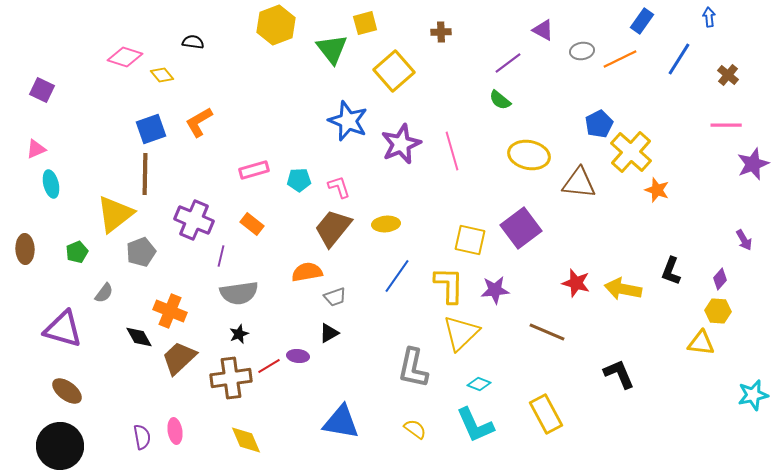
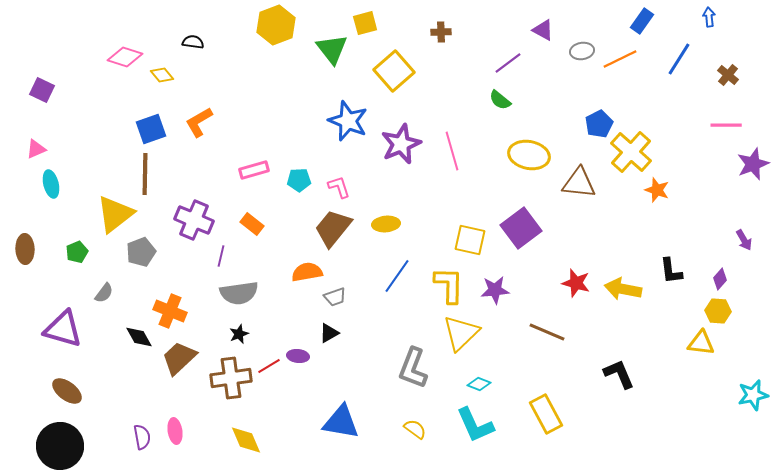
black L-shape at (671, 271): rotated 28 degrees counterclockwise
gray L-shape at (413, 368): rotated 9 degrees clockwise
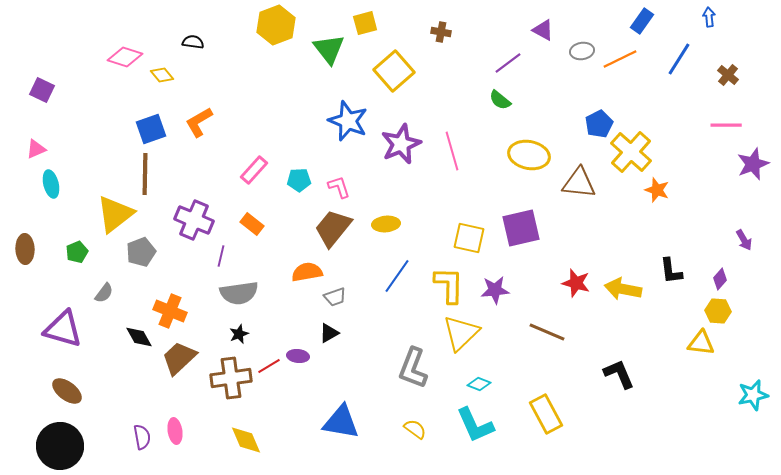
brown cross at (441, 32): rotated 12 degrees clockwise
green triangle at (332, 49): moved 3 px left
pink rectangle at (254, 170): rotated 32 degrees counterclockwise
purple square at (521, 228): rotated 24 degrees clockwise
yellow square at (470, 240): moved 1 px left, 2 px up
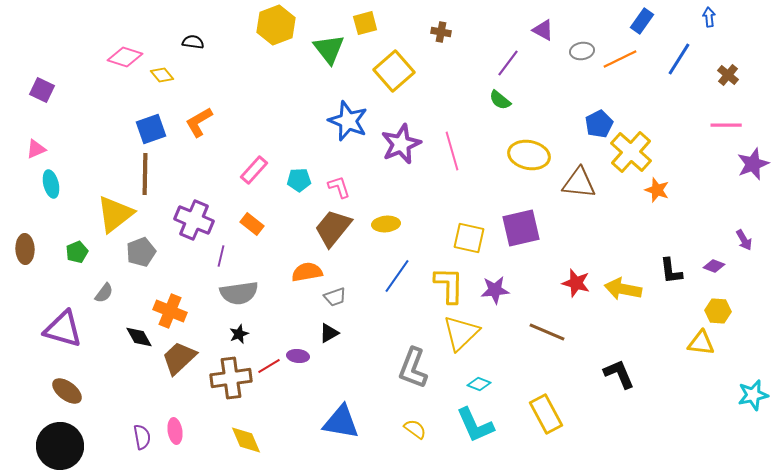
purple line at (508, 63): rotated 16 degrees counterclockwise
purple diamond at (720, 279): moved 6 px left, 13 px up; rotated 70 degrees clockwise
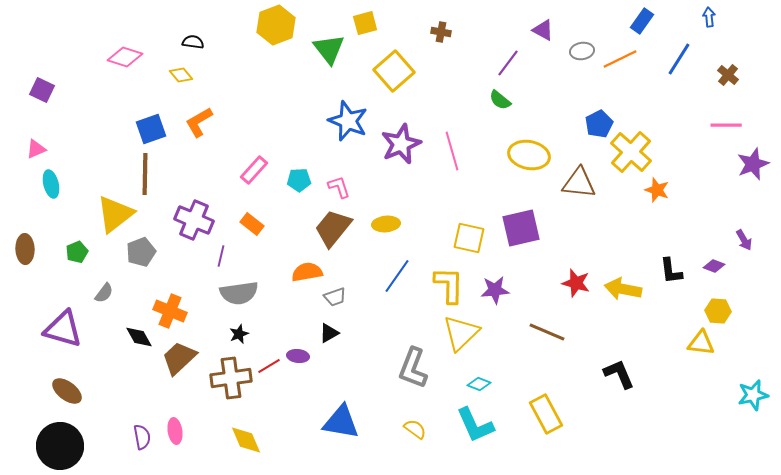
yellow diamond at (162, 75): moved 19 px right
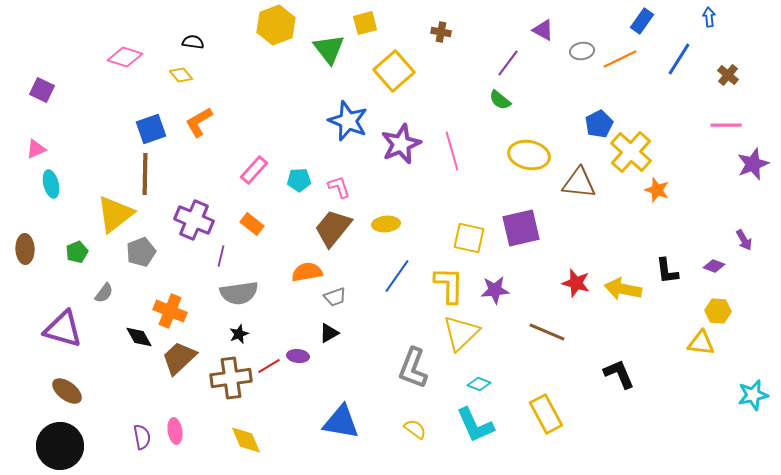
black L-shape at (671, 271): moved 4 px left
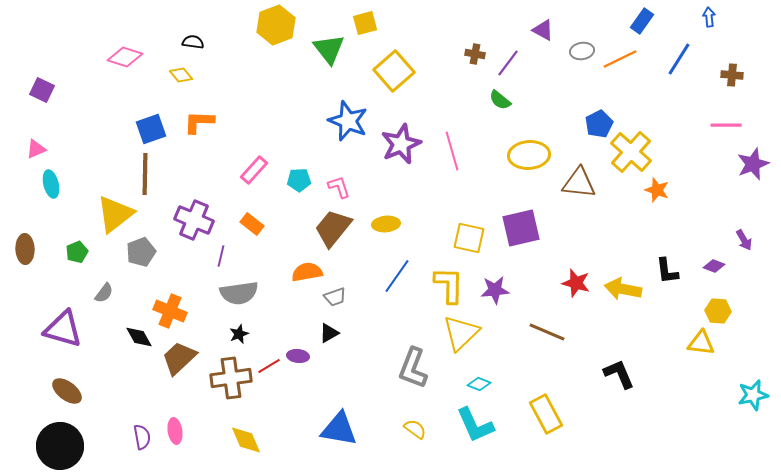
brown cross at (441, 32): moved 34 px right, 22 px down
brown cross at (728, 75): moved 4 px right; rotated 35 degrees counterclockwise
orange L-shape at (199, 122): rotated 32 degrees clockwise
yellow ellipse at (529, 155): rotated 15 degrees counterclockwise
blue triangle at (341, 422): moved 2 px left, 7 px down
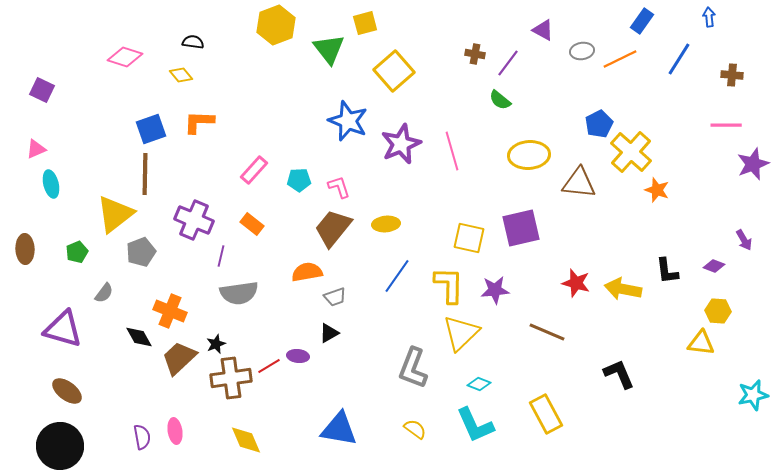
black star at (239, 334): moved 23 px left, 10 px down
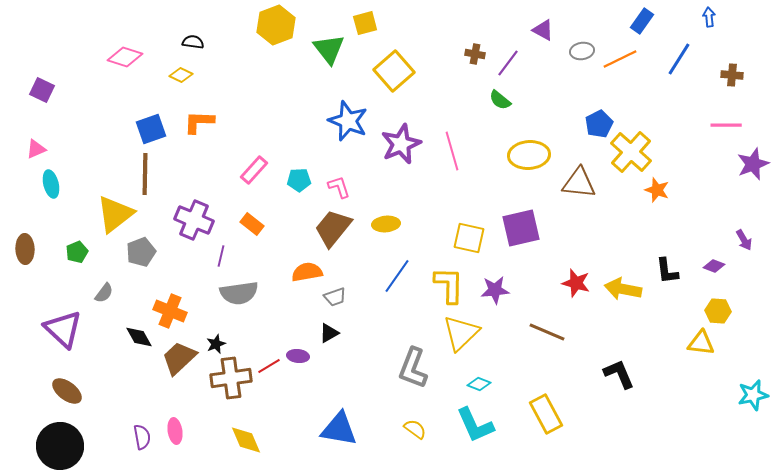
yellow diamond at (181, 75): rotated 25 degrees counterclockwise
purple triangle at (63, 329): rotated 27 degrees clockwise
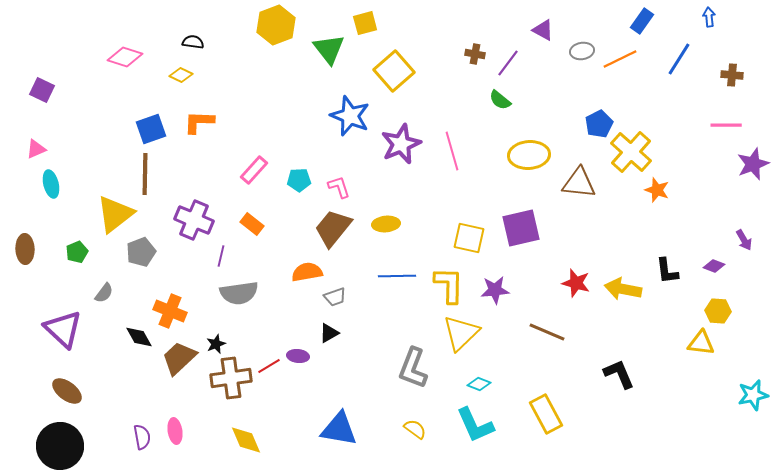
blue star at (348, 121): moved 2 px right, 5 px up
blue line at (397, 276): rotated 54 degrees clockwise
